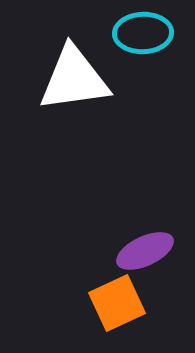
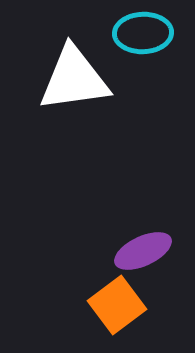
purple ellipse: moved 2 px left
orange square: moved 2 px down; rotated 12 degrees counterclockwise
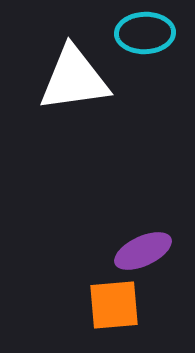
cyan ellipse: moved 2 px right
orange square: moved 3 px left; rotated 32 degrees clockwise
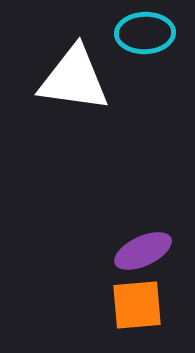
white triangle: rotated 16 degrees clockwise
orange square: moved 23 px right
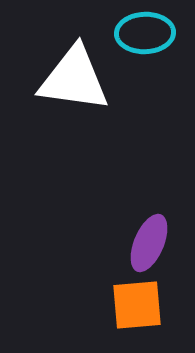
purple ellipse: moved 6 px right, 8 px up; rotated 42 degrees counterclockwise
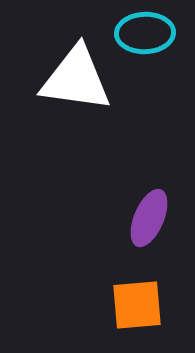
white triangle: moved 2 px right
purple ellipse: moved 25 px up
